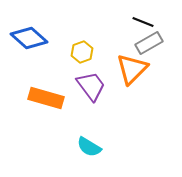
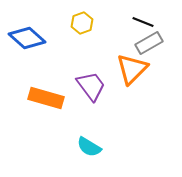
blue diamond: moved 2 px left
yellow hexagon: moved 29 px up
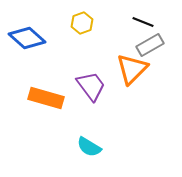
gray rectangle: moved 1 px right, 2 px down
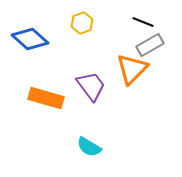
blue diamond: moved 3 px right, 1 px down
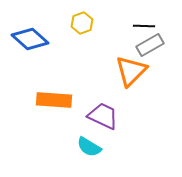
black line: moved 1 px right, 4 px down; rotated 20 degrees counterclockwise
orange triangle: moved 1 px left, 2 px down
purple trapezoid: moved 12 px right, 30 px down; rotated 28 degrees counterclockwise
orange rectangle: moved 8 px right, 2 px down; rotated 12 degrees counterclockwise
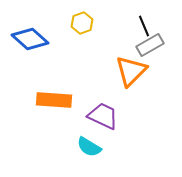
black line: rotated 65 degrees clockwise
